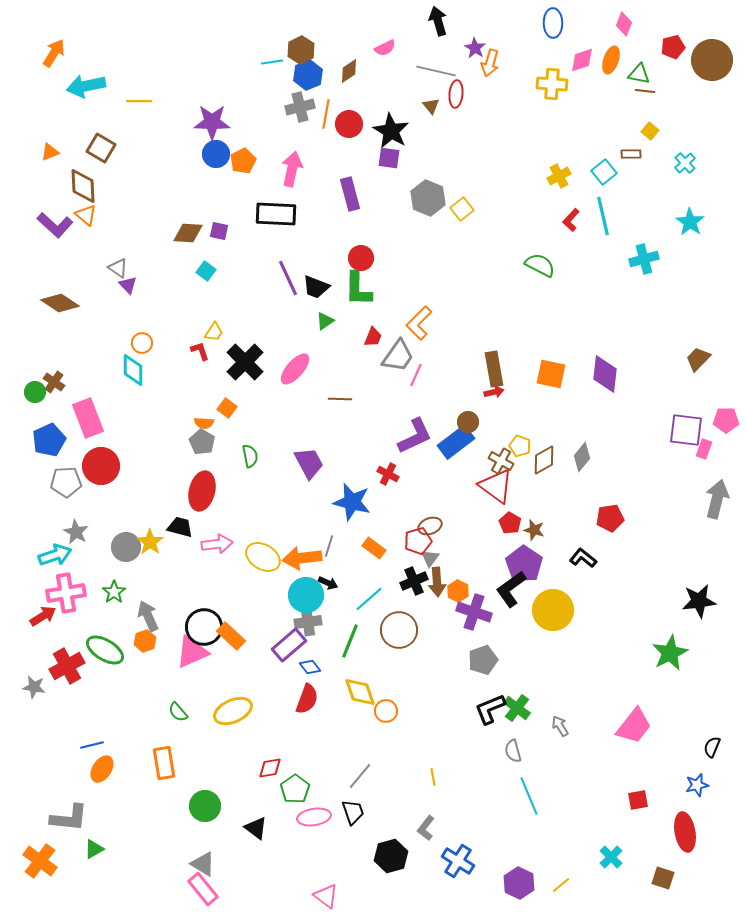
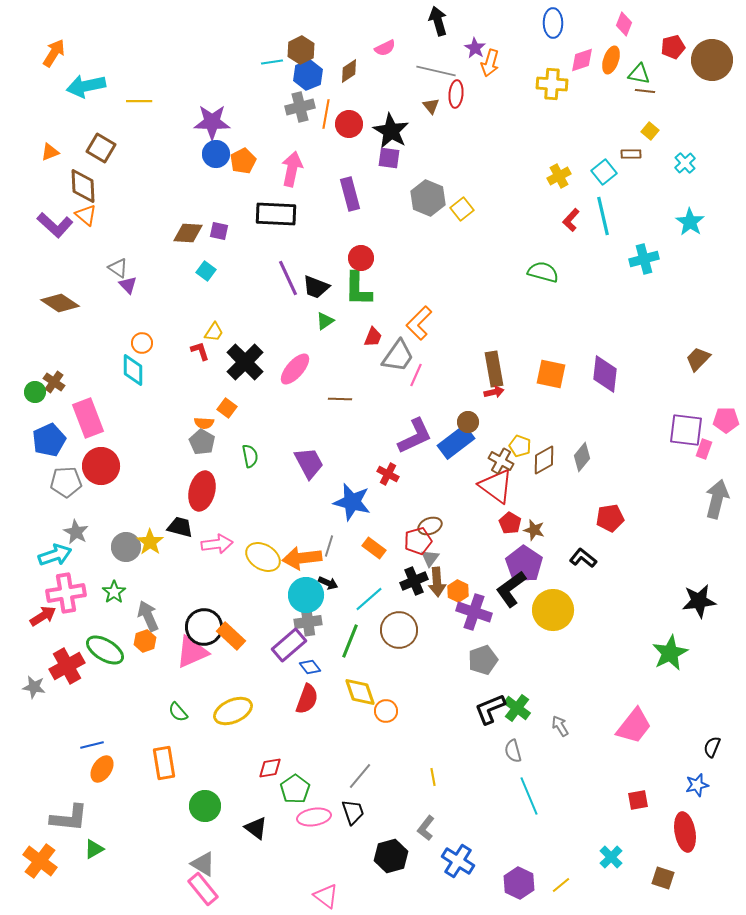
green semicircle at (540, 265): moved 3 px right, 7 px down; rotated 12 degrees counterclockwise
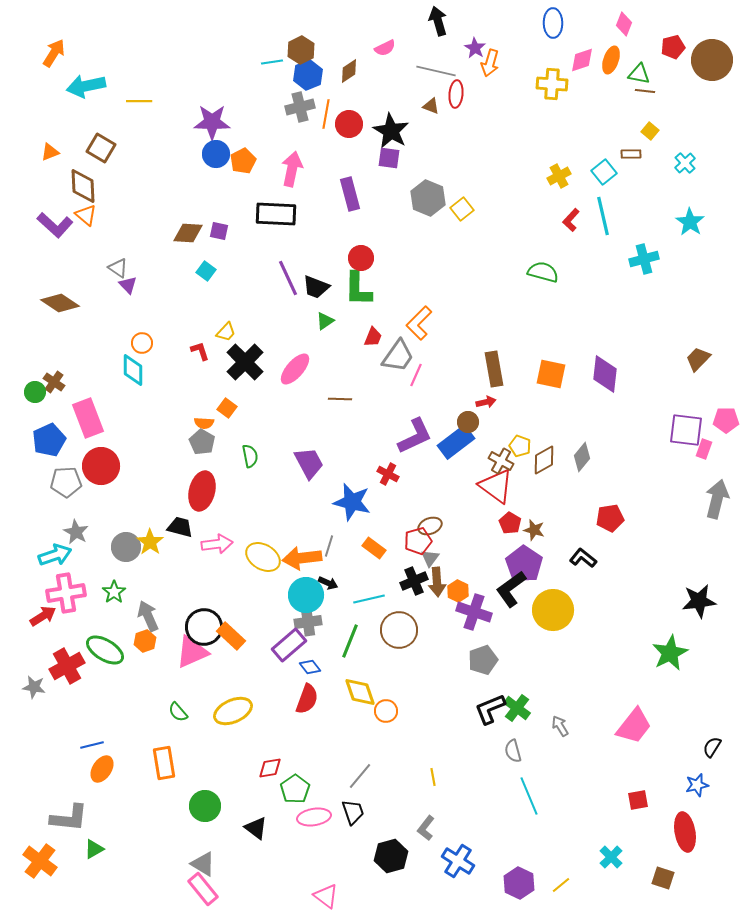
brown triangle at (431, 106): rotated 30 degrees counterclockwise
yellow trapezoid at (214, 332): moved 12 px right; rotated 10 degrees clockwise
red arrow at (494, 392): moved 8 px left, 10 px down
cyan line at (369, 599): rotated 28 degrees clockwise
black semicircle at (712, 747): rotated 10 degrees clockwise
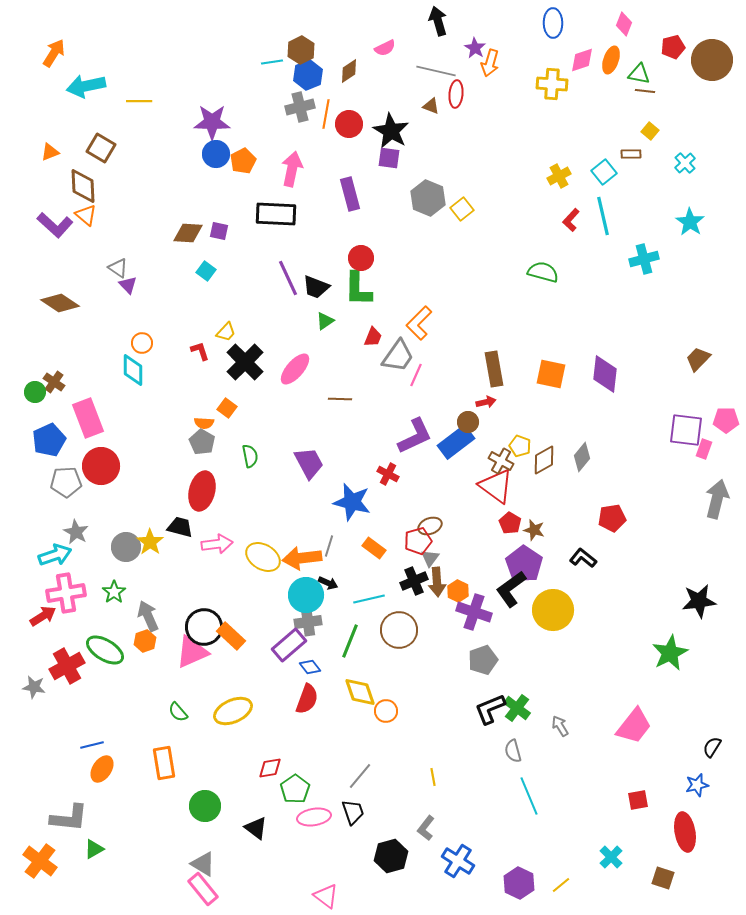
red pentagon at (610, 518): moved 2 px right
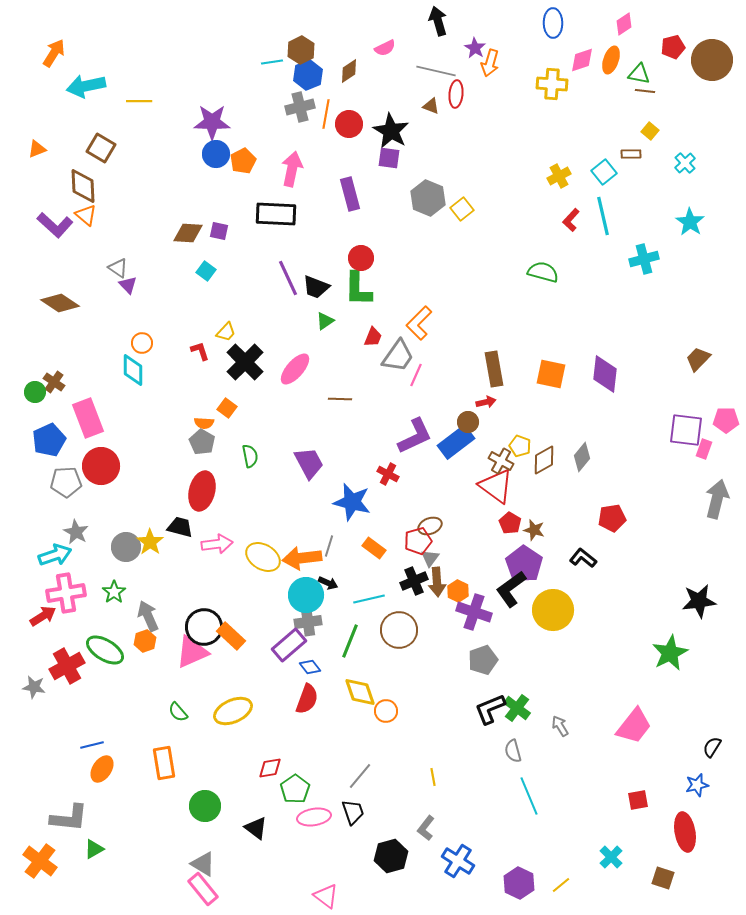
pink diamond at (624, 24): rotated 35 degrees clockwise
orange triangle at (50, 152): moved 13 px left, 3 px up
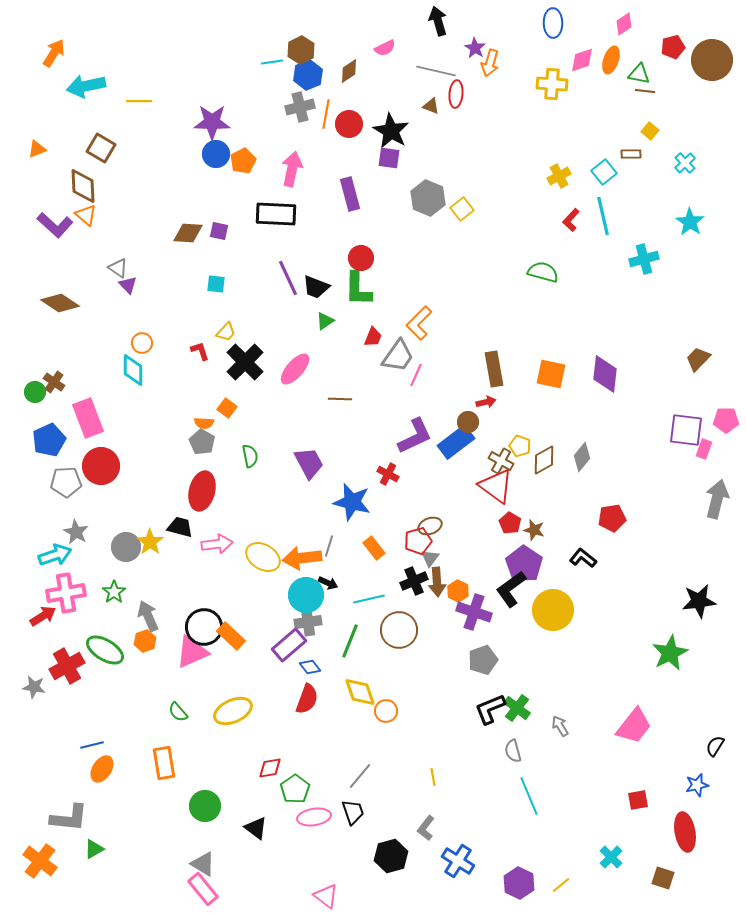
cyan square at (206, 271): moved 10 px right, 13 px down; rotated 30 degrees counterclockwise
orange rectangle at (374, 548): rotated 15 degrees clockwise
black semicircle at (712, 747): moved 3 px right, 1 px up
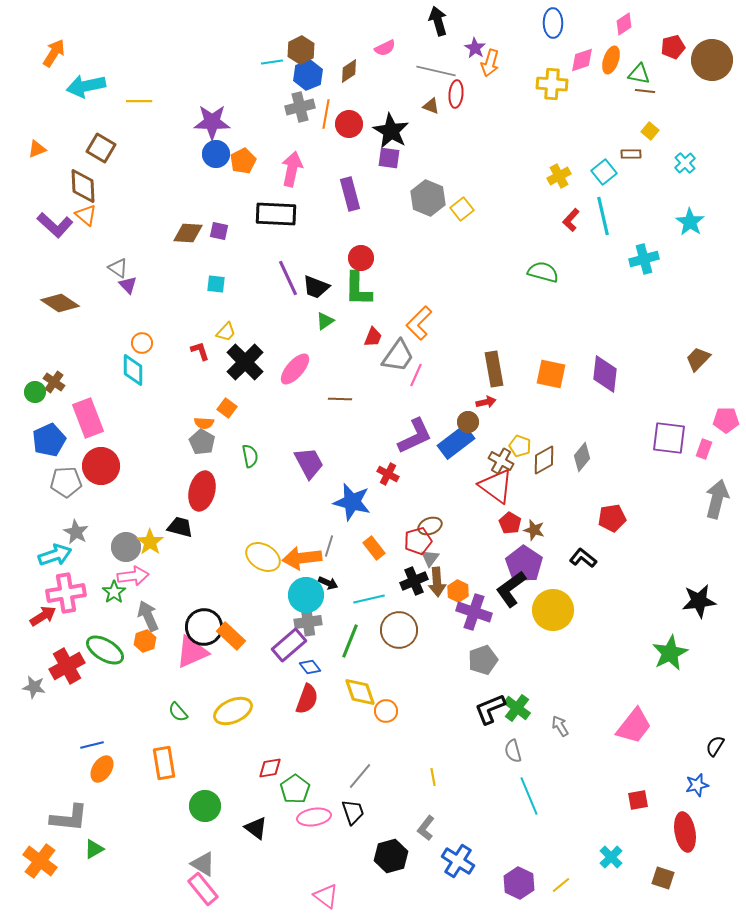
purple square at (686, 430): moved 17 px left, 8 px down
pink arrow at (217, 544): moved 84 px left, 32 px down
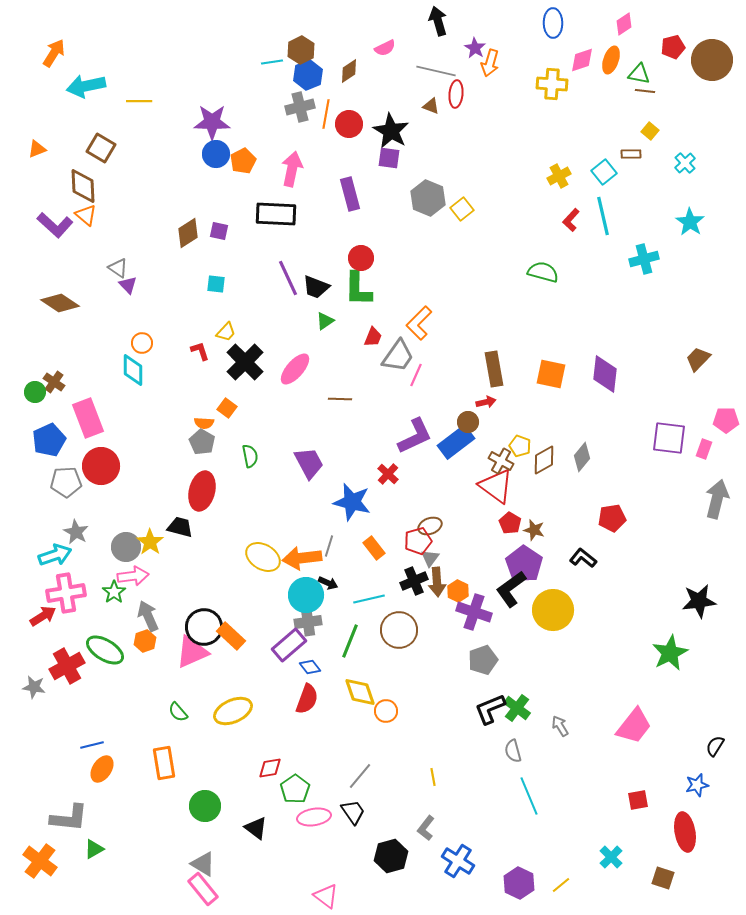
brown diamond at (188, 233): rotated 36 degrees counterclockwise
red cross at (388, 474): rotated 15 degrees clockwise
black trapezoid at (353, 812): rotated 16 degrees counterclockwise
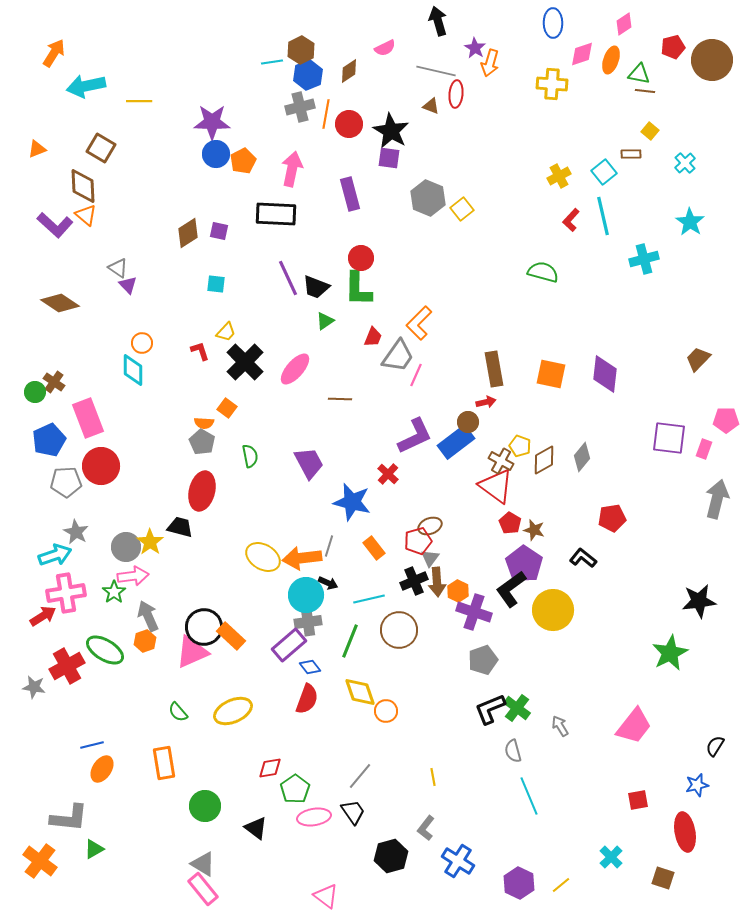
pink diamond at (582, 60): moved 6 px up
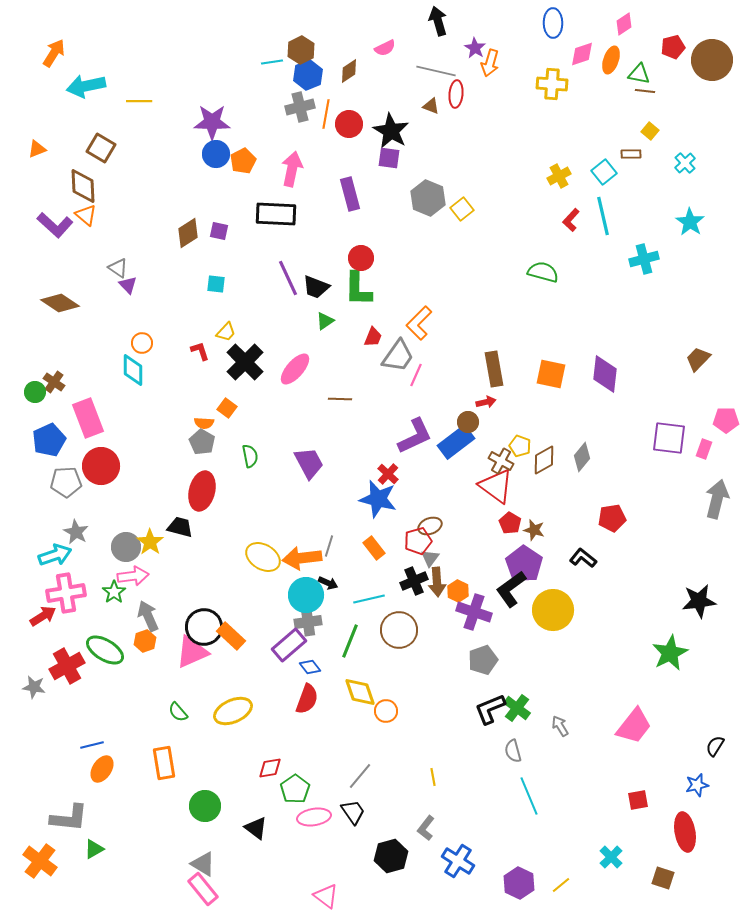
blue star at (352, 502): moved 26 px right, 3 px up
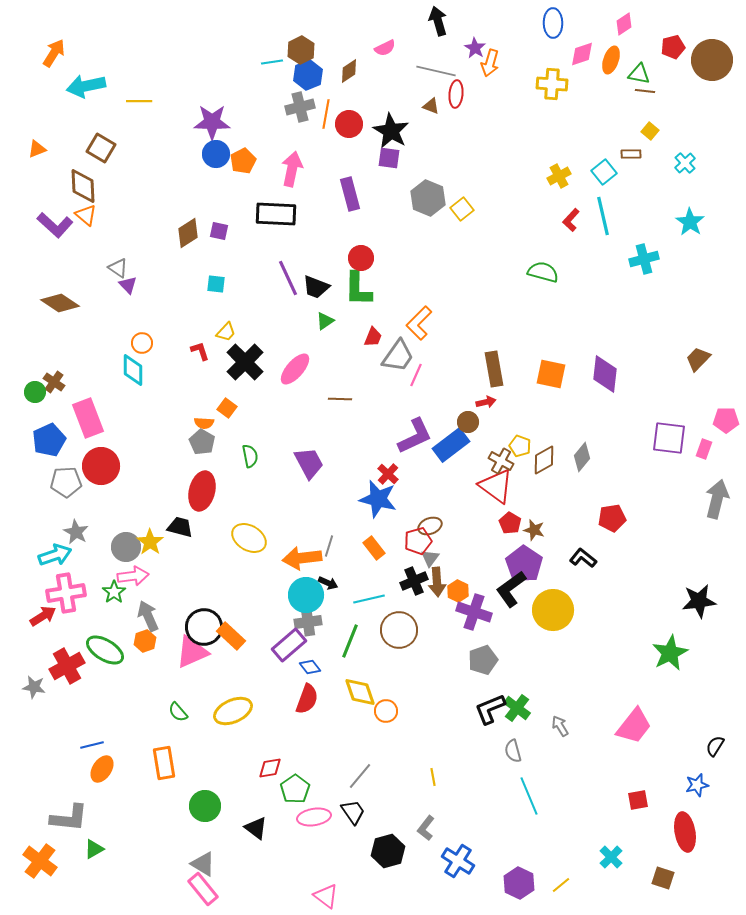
blue rectangle at (456, 442): moved 5 px left, 3 px down
yellow ellipse at (263, 557): moved 14 px left, 19 px up
black hexagon at (391, 856): moved 3 px left, 5 px up
